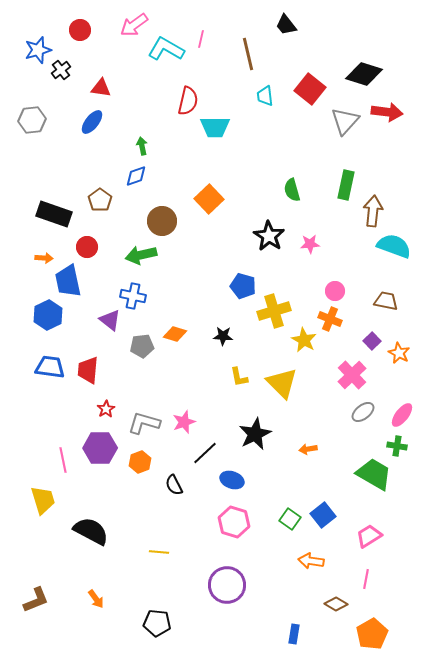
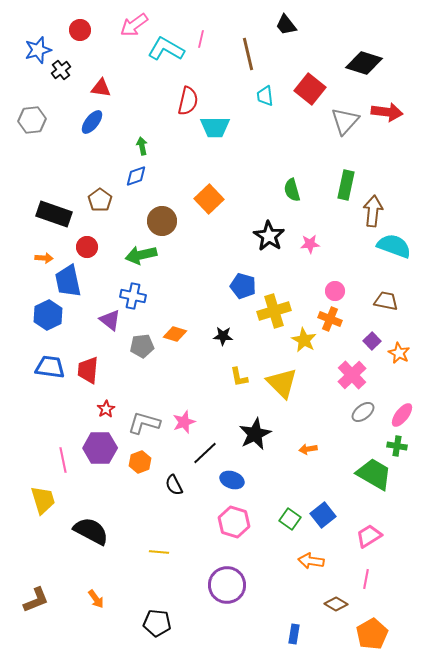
black diamond at (364, 74): moved 11 px up
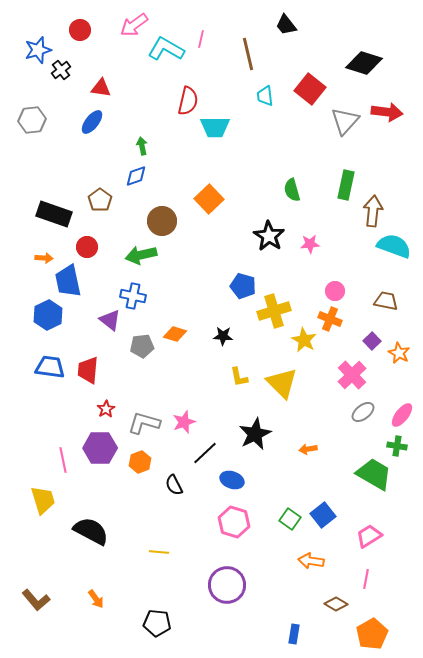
brown L-shape at (36, 600): rotated 72 degrees clockwise
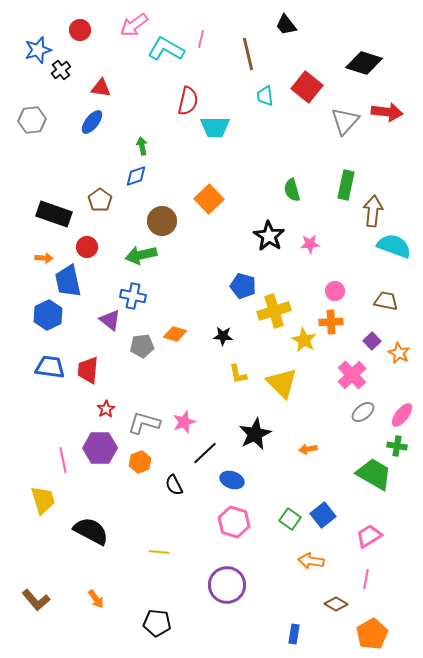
red square at (310, 89): moved 3 px left, 2 px up
orange cross at (330, 319): moved 1 px right, 3 px down; rotated 25 degrees counterclockwise
yellow L-shape at (239, 377): moved 1 px left, 3 px up
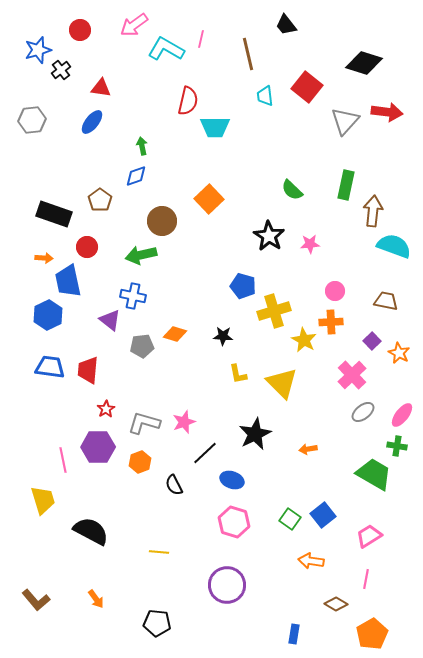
green semicircle at (292, 190): rotated 30 degrees counterclockwise
purple hexagon at (100, 448): moved 2 px left, 1 px up
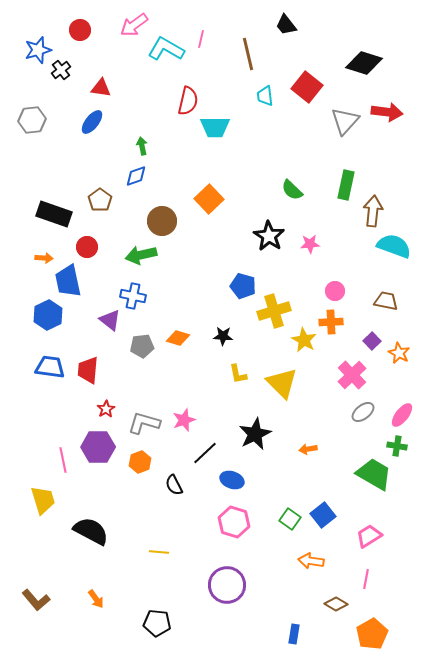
orange diamond at (175, 334): moved 3 px right, 4 px down
pink star at (184, 422): moved 2 px up
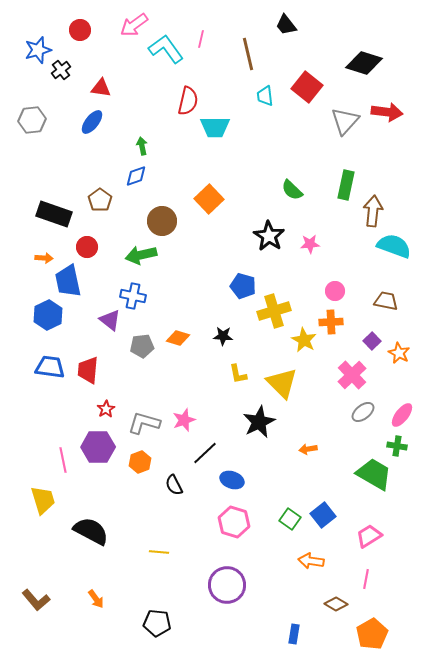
cyan L-shape at (166, 49): rotated 24 degrees clockwise
black star at (255, 434): moved 4 px right, 12 px up
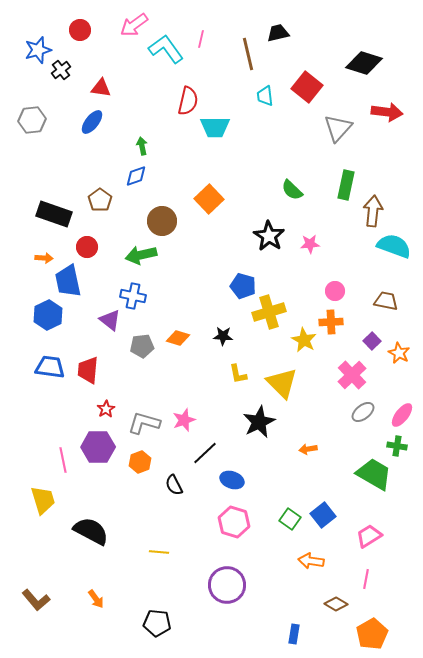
black trapezoid at (286, 25): moved 8 px left, 8 px down; rotated 115 degrees clockwise
gray triangle at (345, 121): moved 7 px left, 7 px down
yellow cross at (274, 311): moved 5 px left, 1 px down
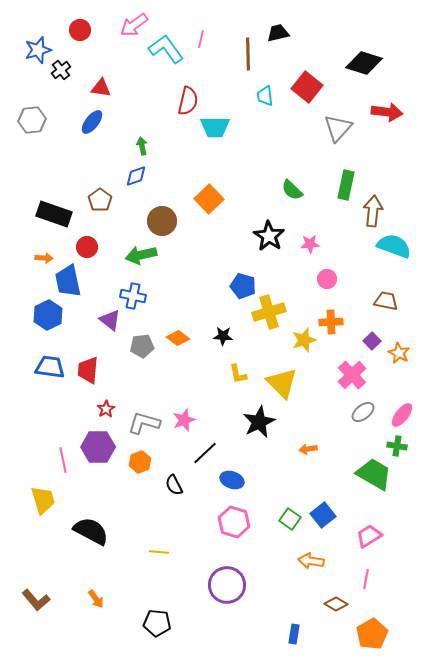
brown line at (248, 54): rotated 12 degrees clockwise
pink circle at (335, 291): moved 8 px left, 12 px up
orange diamond at (178, 338): rotated 20 degrees clockwise
yellow star at (304, 340): rotated 25 degrees clockwise
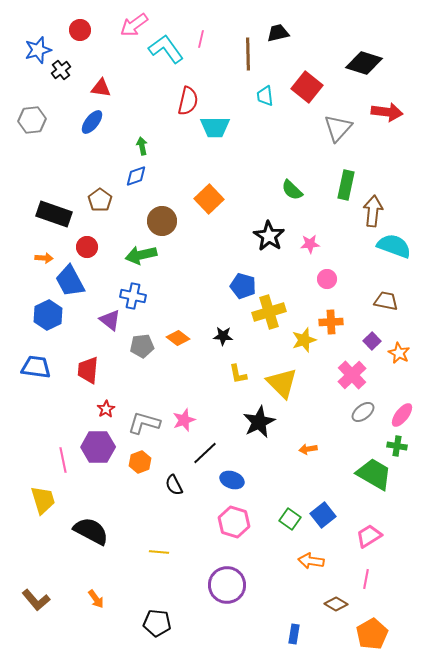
blue trapezoid at (68, 281): moved 2 px right; rotated 16 degrees counterclockwise
blue trapezoid at (50, 367): moved 14 px left
